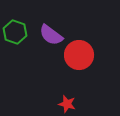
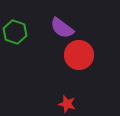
purple semicircle: moved 11 px right, 7 px up
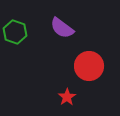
red circle: moved 10 px right, 11 px down
red star: moved 7 px up; rotated 24 degrees clockwise
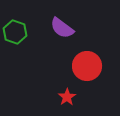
red circle: moved 2 px left
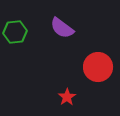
green hexagon: rotated 25 degrees counterclockwise
red circle: moved 11 px right, 1 px down
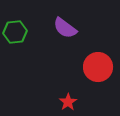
purple semicircle: moved 3 px right
red star: moved 1 px right, 5 px down
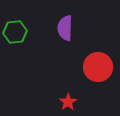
purple semicircle: rotated 55 degrees clockwise
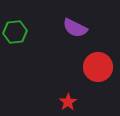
purple semicircle: moved 10 px right; rotated 65 degrees counterclockwise
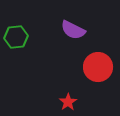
purple semicircle: moved 2 px left, 2 px down
green hexagon: moved 1 px right, 5 px down
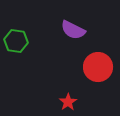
green hexagon: moved 4 px down; rotated 15 degrees clockwise
